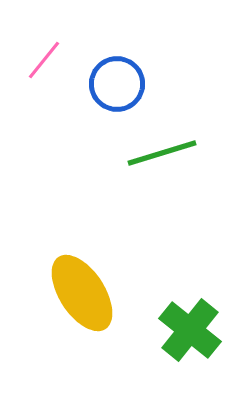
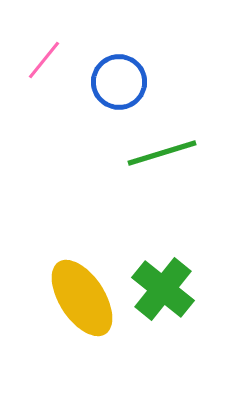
blue circle: moved 2 px right, 2 px up
yellow ellipse: moved 5 px down
green cross: moved 27 px left, 41 px up
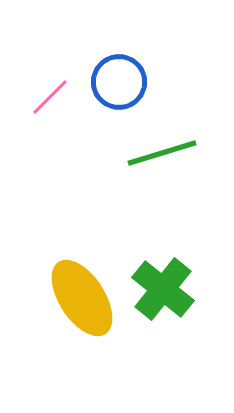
pink line: moved 6 px right, 37 px down; rotated 6 degrees clockwise
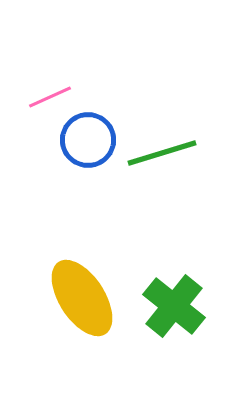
blue circle: moved 31 px left, 58 px down
pink line: rotated 21 degrees clockwise
green cross: moved 11 px right, 17 px down
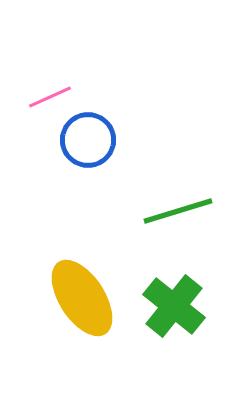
green line: moved 16 px right, 58 px down
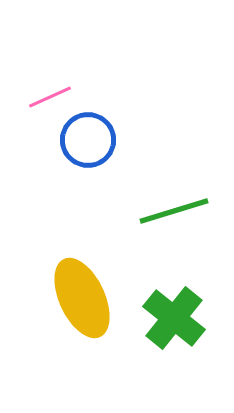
green line: moved 4 px left
yellow ellipse: rotated 8 degrees clockwise
green cross: moved 12 px down
